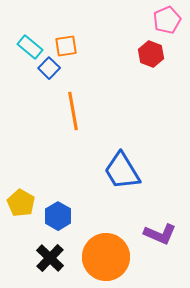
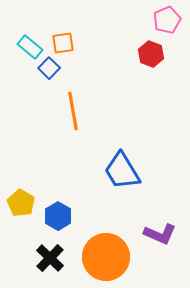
orange square: moved 3 px left, 3 px up
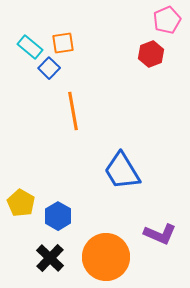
red hexagon: rotated 20 degrees clockwise
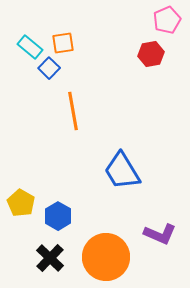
red hexagon: rotated 10 degrees clockwise
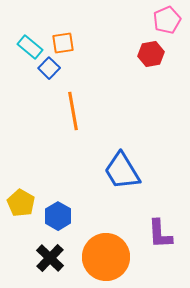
purple L-shape: rotated 64 degrees clockwise
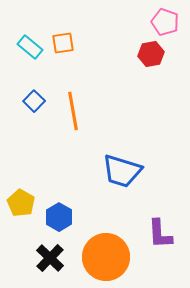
pink pentagon: moved 2 px left, 2 px down; rotated 28 degrees counterclockwise
blue square: moved 15 px left, 33 px down
blue trapezoid: rotated 42 degrees counterclockwise
blue hexagon: moved 1 px right, 1 px down
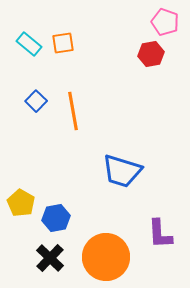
cyan rectangle: moved 1 px left, 3 px up
blue square: moved 2 px right
blue hexagon: moved 3 px left, 1 px down; rotated 20 degrees clockwise
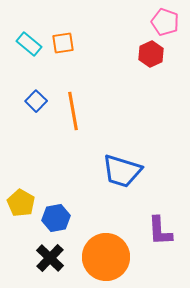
red hexagon: rotated 15 degrees counterclockwise
purple L-shape: moved 3 px up
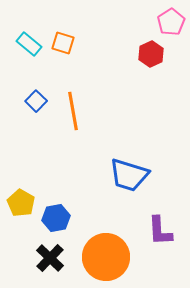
pink pentagon: moved 6 px right; rotated 20 degrees clockwise
orange square: rotated 25 degrees clockwise
blue trapezoid: moved 7 px right, 4 px down
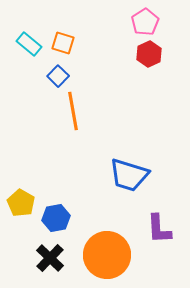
pink pentagon: moved 26 px left
red hexagon: moved 2 px left
blue square: moved 22 px right, 25 px up
purple L-shape: moved 1 px left, 2 px up
orange circle: moved 1 px right, 2 px up
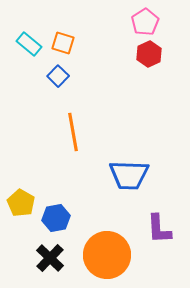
orange line: moved 21 px down
blue trapezoid: rotated 15 degrees counterclockwise
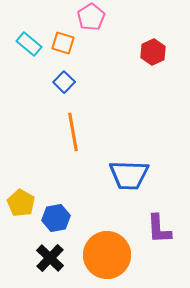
pink pentagon: moved 54 px left, 5 px up
red hexagon: moved 4 px right, 2 px up
blue square: moved 6 px right, 6 px down
